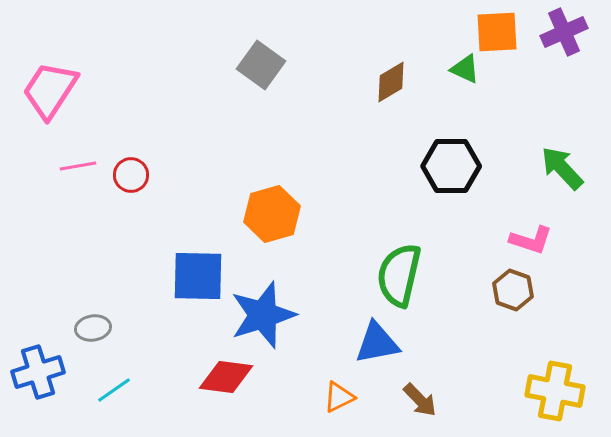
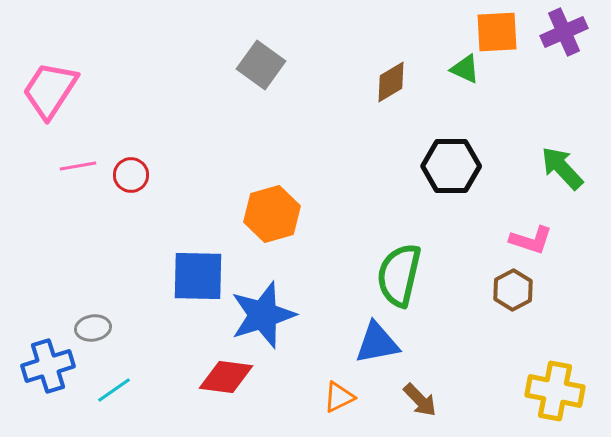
brown hexagon: rotated 12 degrees clockwise
blue cross: moved 10 px right, 6 px up
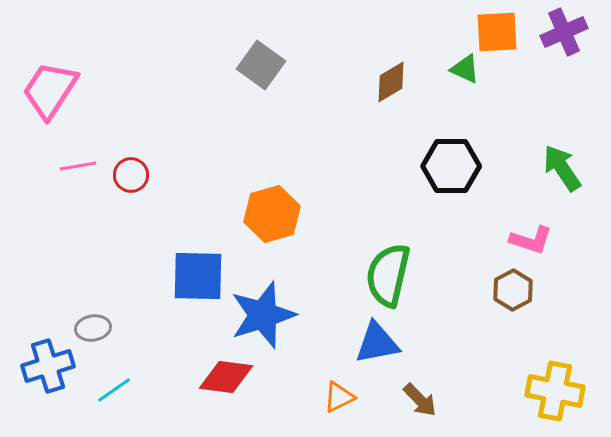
green arrow: rotated 9 degrees clockwise
green semicircle: moved 11 px left
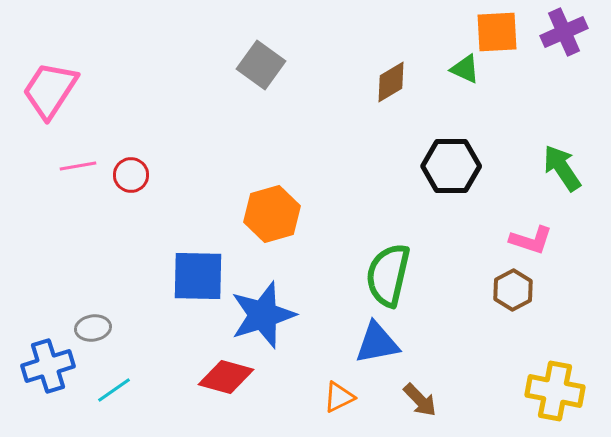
red diamond: rotated 8 degrees clockwise
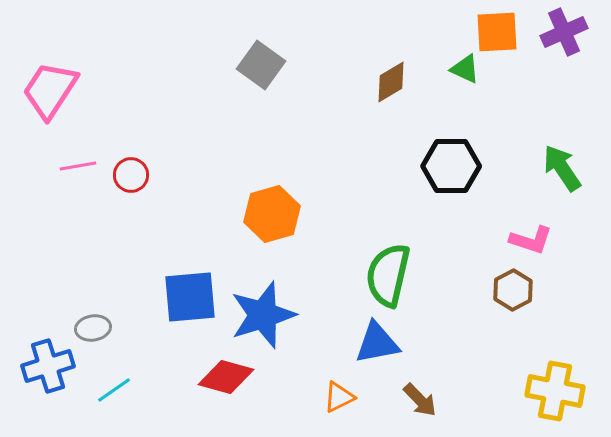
blue square: moved 8 px left, 21 px down; rotated 6 degrees counterclockwise
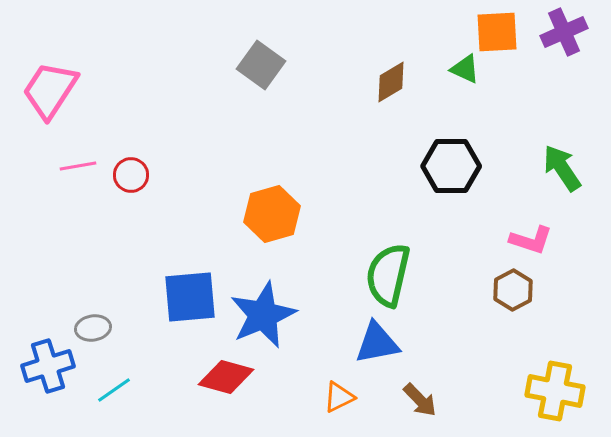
blue star: rotated 6 degrees counterclockwise
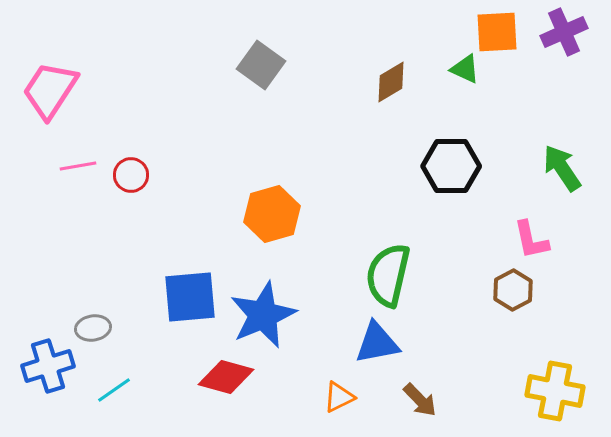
pink L-shape: rotated 60 degrees clockwise
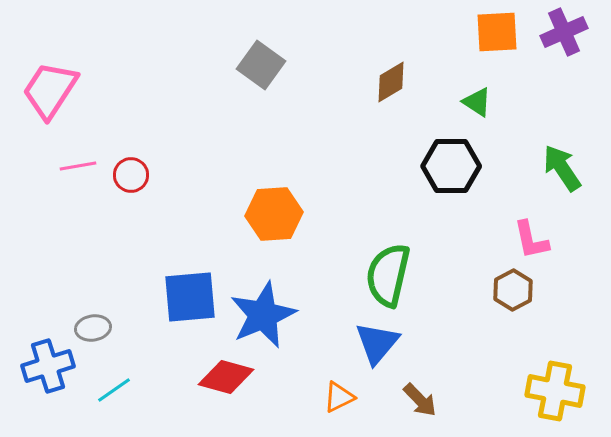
green triangle: moved 12 px right, 33 px down; rotated 8 degrees clockwise
orange hexagon: moved 2 px right; rotated 12 degrees clockwise
blue triangle: rotated 39 degrees counterclockwise
